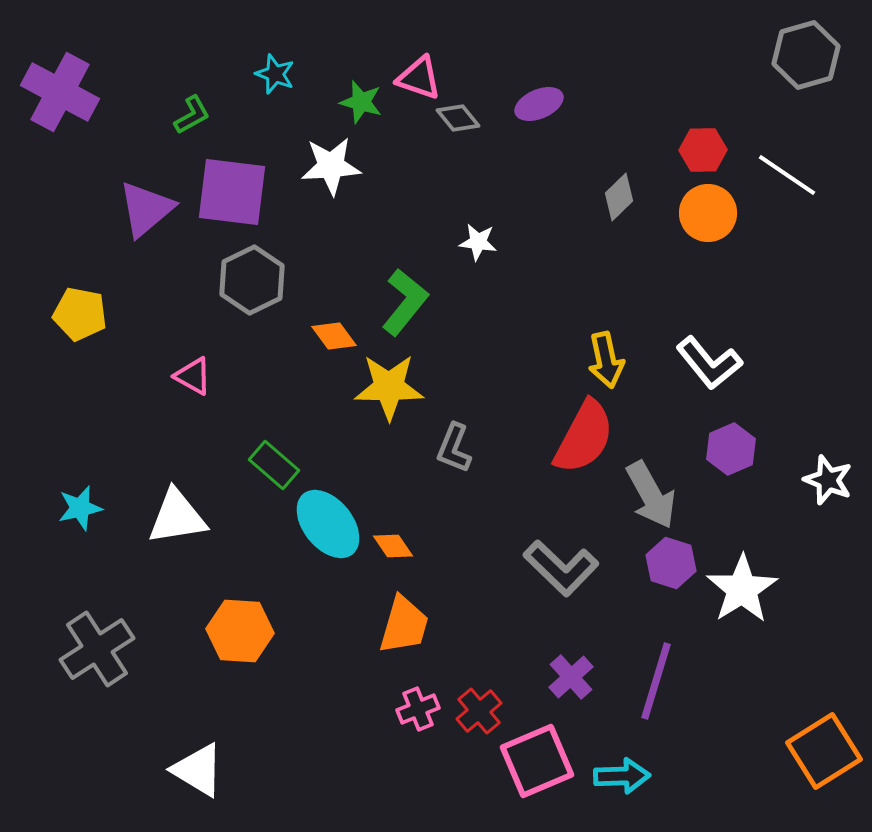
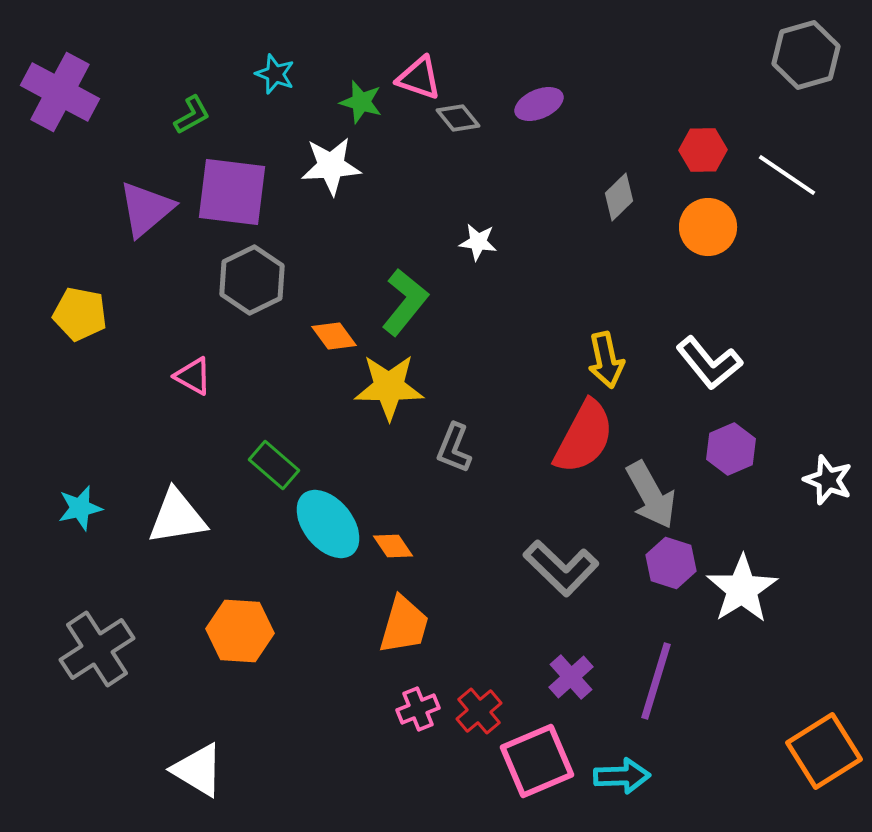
orange circle at (708, 213): moved 14 px down
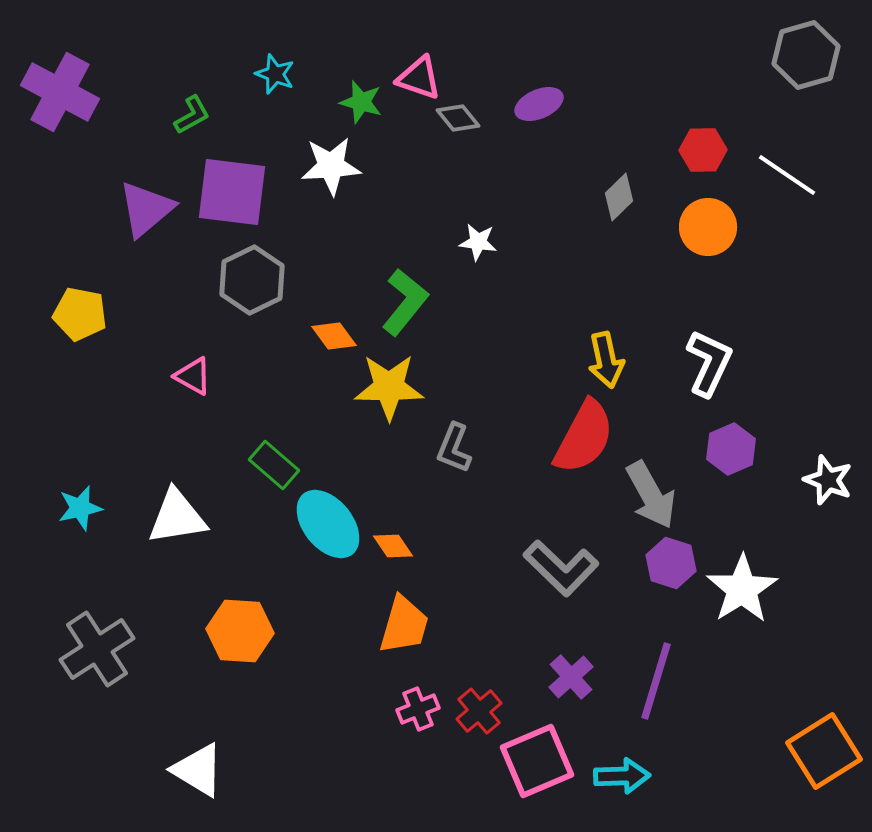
white L-shape at (709, 363): rotated 116 degrees counterclockwise
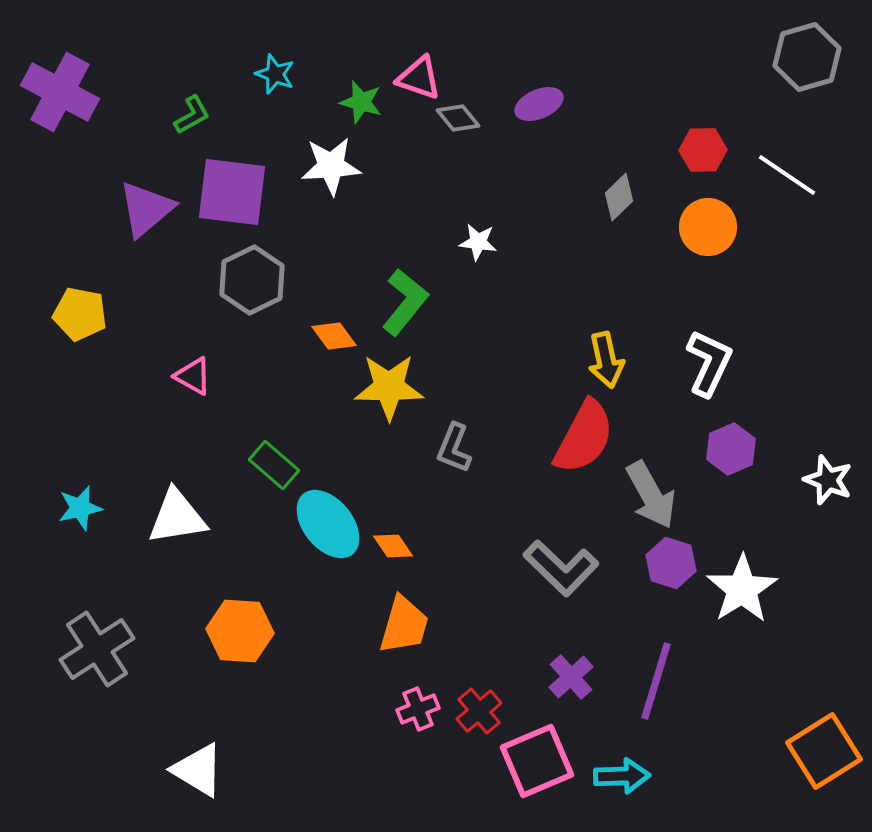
gray hexagon at (806, 55): moved 1 px right, 2 px down
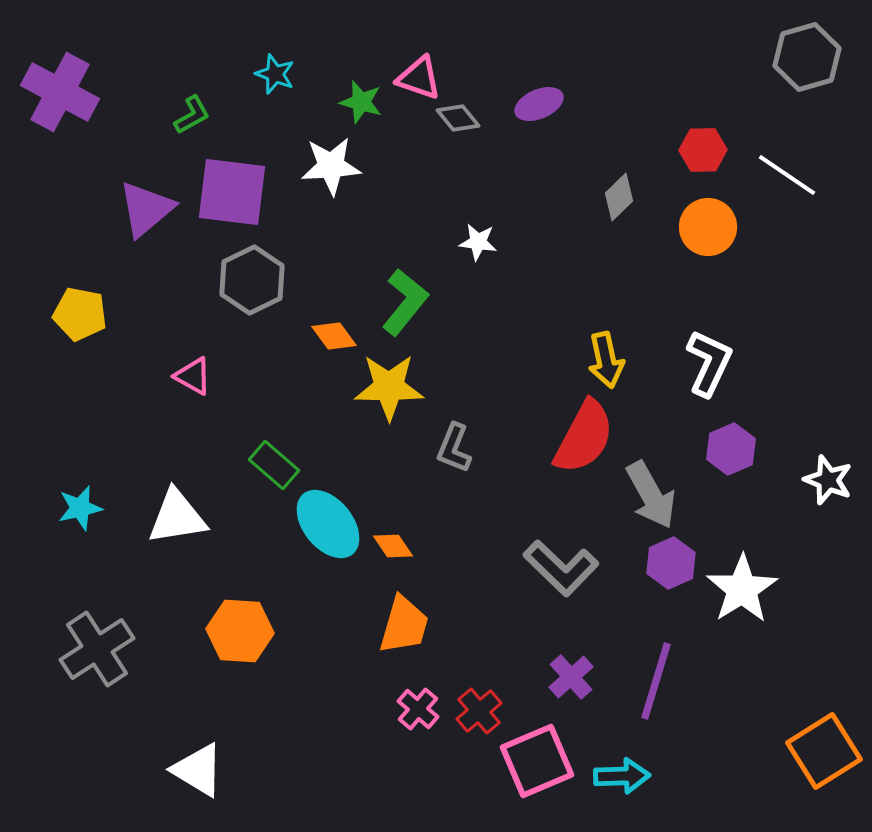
purple hexagon at (671, 563): rotated 18 degrees clockwise
pink cross at (418, 709): rotated 27 degrees counterclockwise
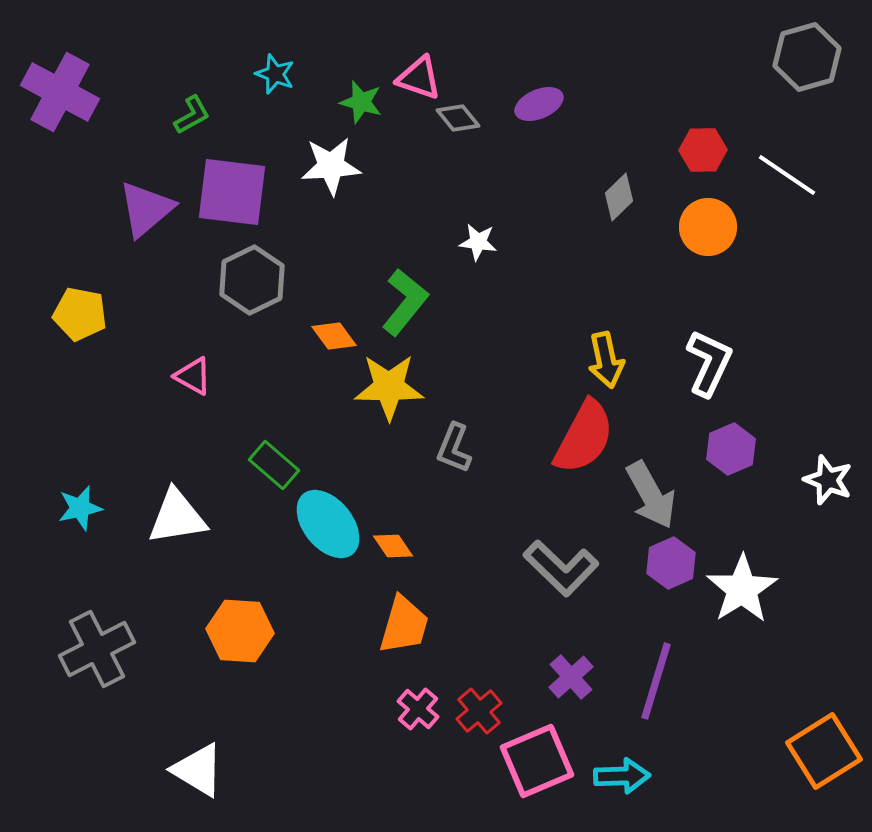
gray cross at (97, 649): rotated 6 degrees clockwise
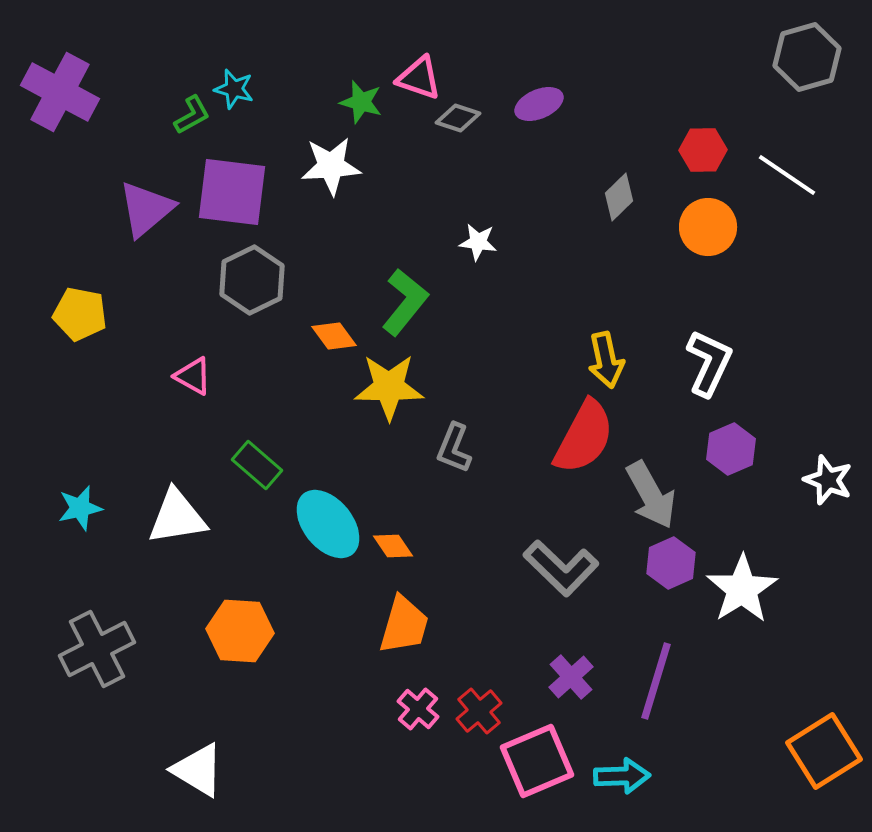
cyan star at (275, 74): moved 41 px left, 15 px down; rotated 6 degrees counterclockwise
gray diamond at (458, 118): rotated 33 degrees counterclockwise
green rectangle at (274, 465): moved 17 px left
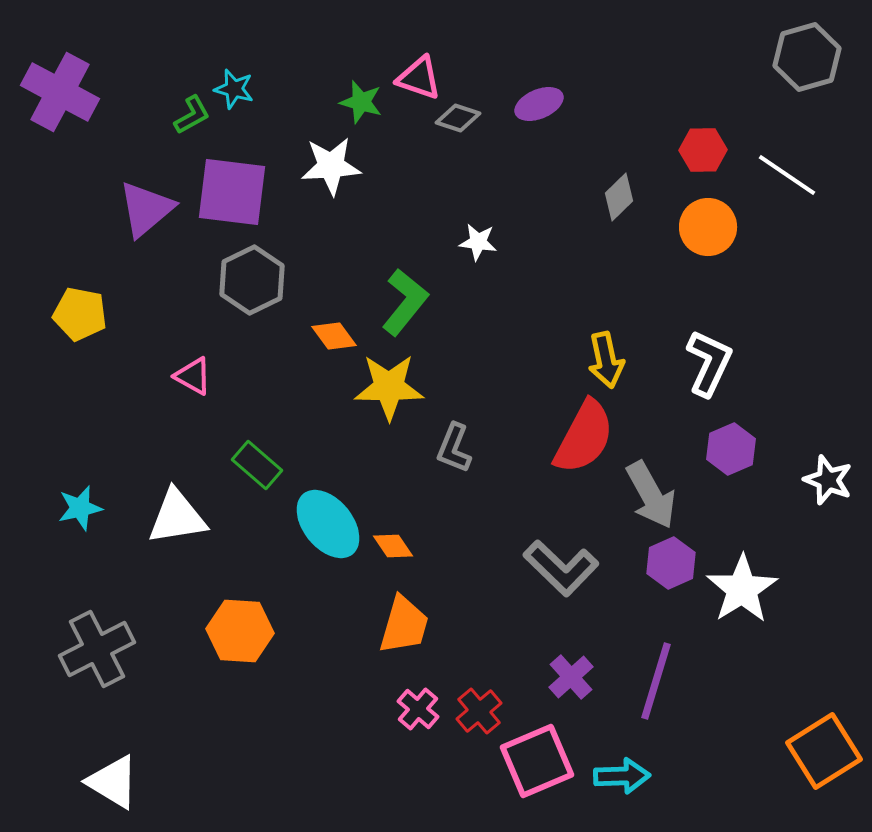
white triangle at (198, 770): moved 85 px left, 12 px down
